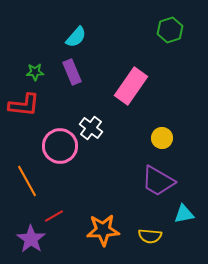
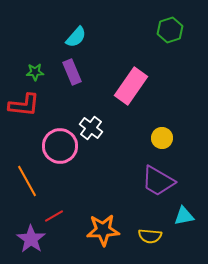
cyan triangle: moved 2 px down
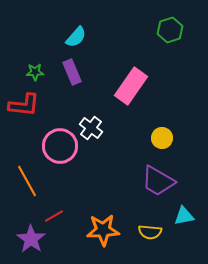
yellow semicircle: moved 4 px up
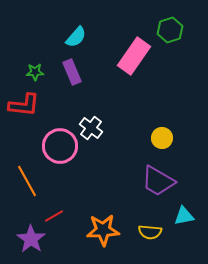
pink rectangle: moved 3 px right, 30 px up
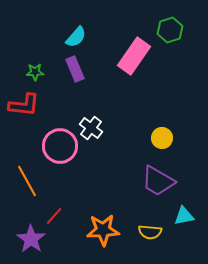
purple rectangle: moved 3 px right, 3 px up
red line: rotated 18 degrees counterclockwise
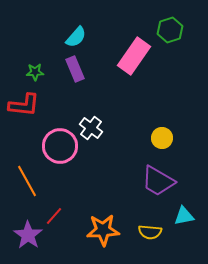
purple star: moved 3 px left, 4 px up
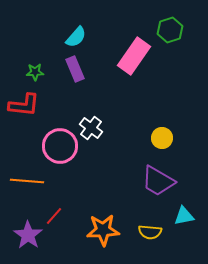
orange line: rotated 56 degrees counterclockwise
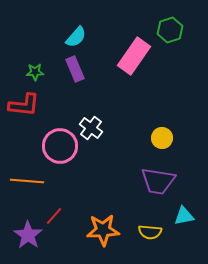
purple trapezoid: rotated 21 degrees counterclockwise
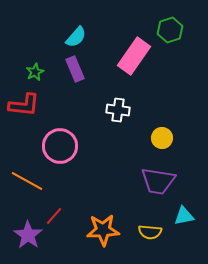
green star: rotated 24 degrees counterclockwise
white cross: moved 27 px right, 18 px up; rotated 30 degrees counterclockwise
orange line: rotated 24 degrees clockwise
